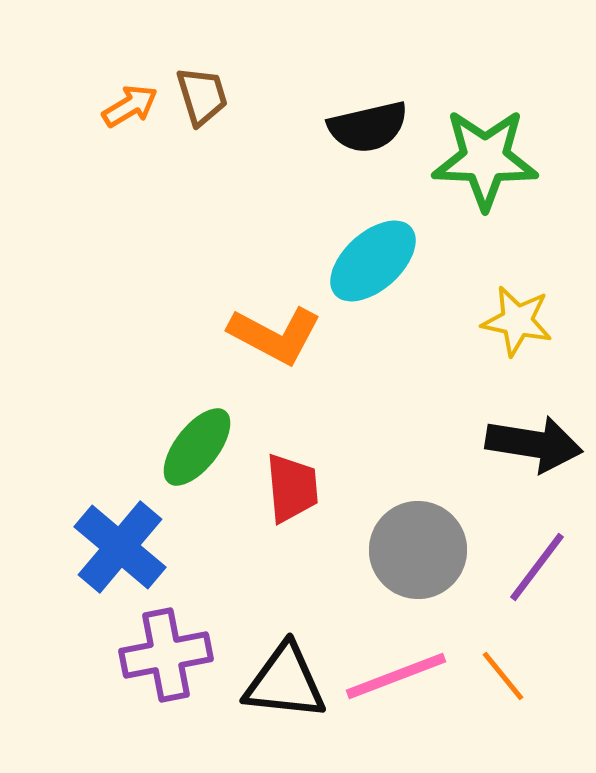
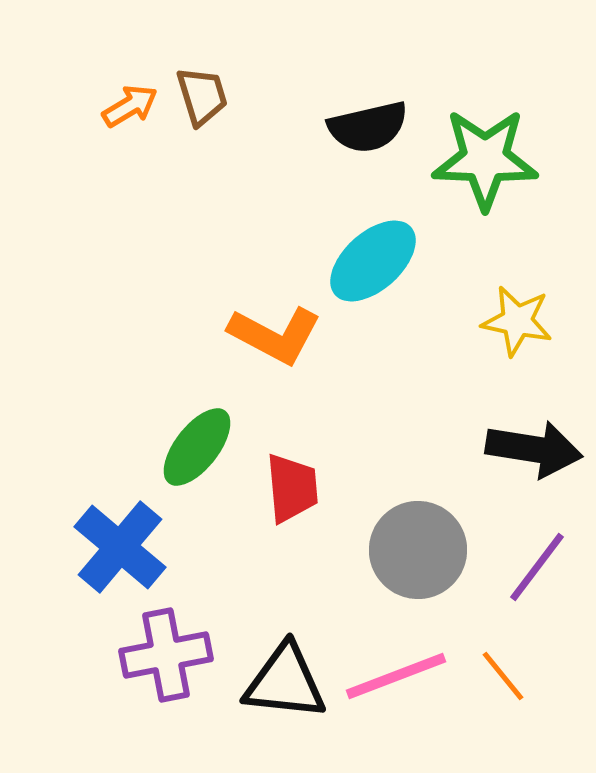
black arrow: moved 5 px down
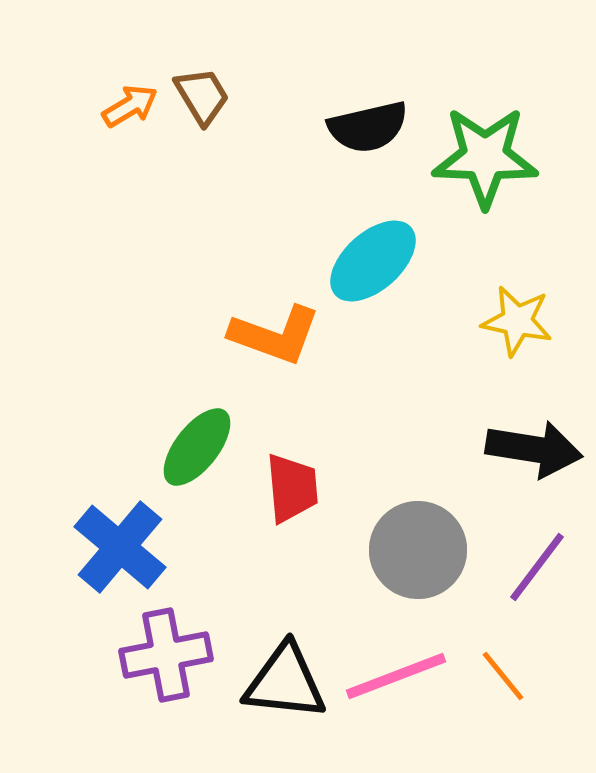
brown trapezoid: rotated 14 degrees counterclockwise
green star: moved 2 px up
orange L-shape: rotated 8 degrees counterclockwise
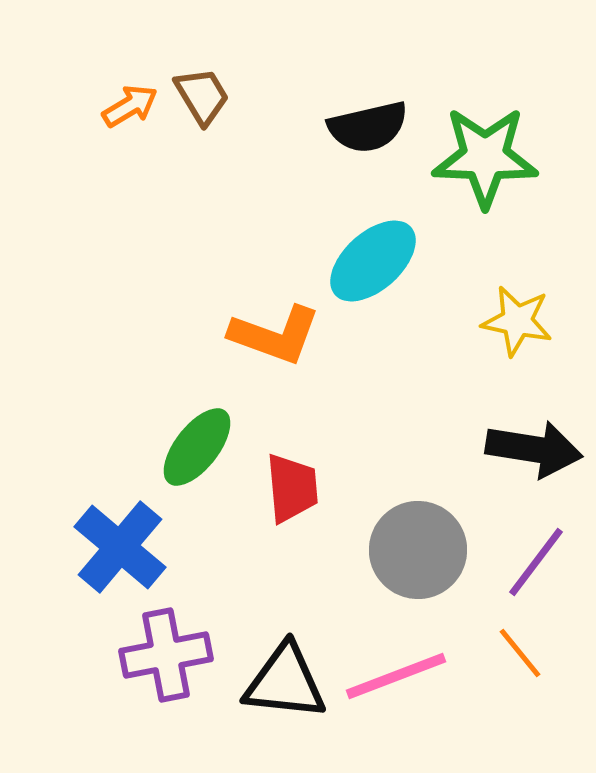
purple line: moved 1 px left, 5 px up
orange line: moved 17 px right, 23 px up
